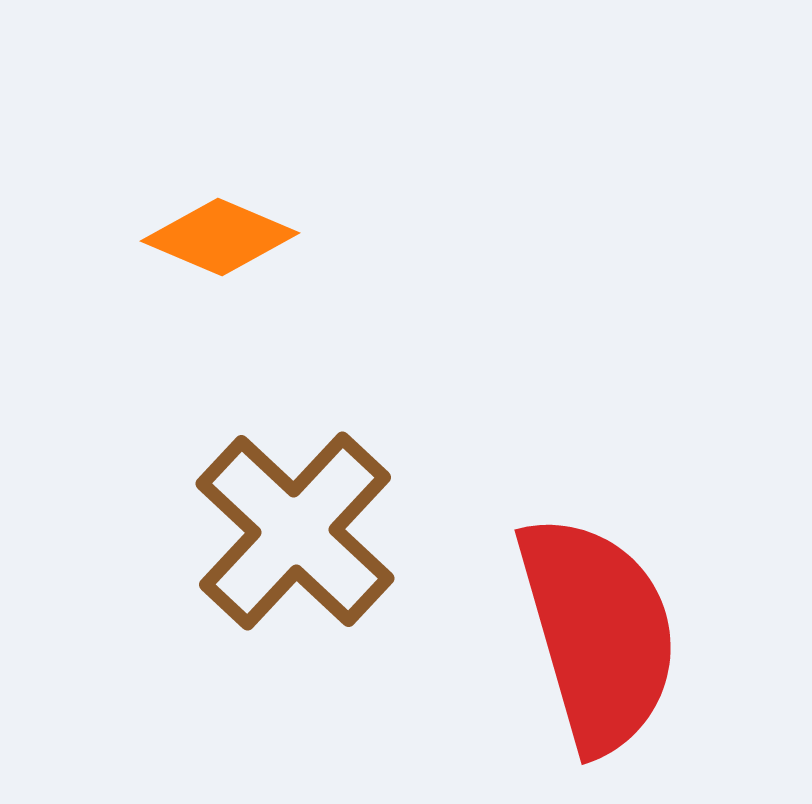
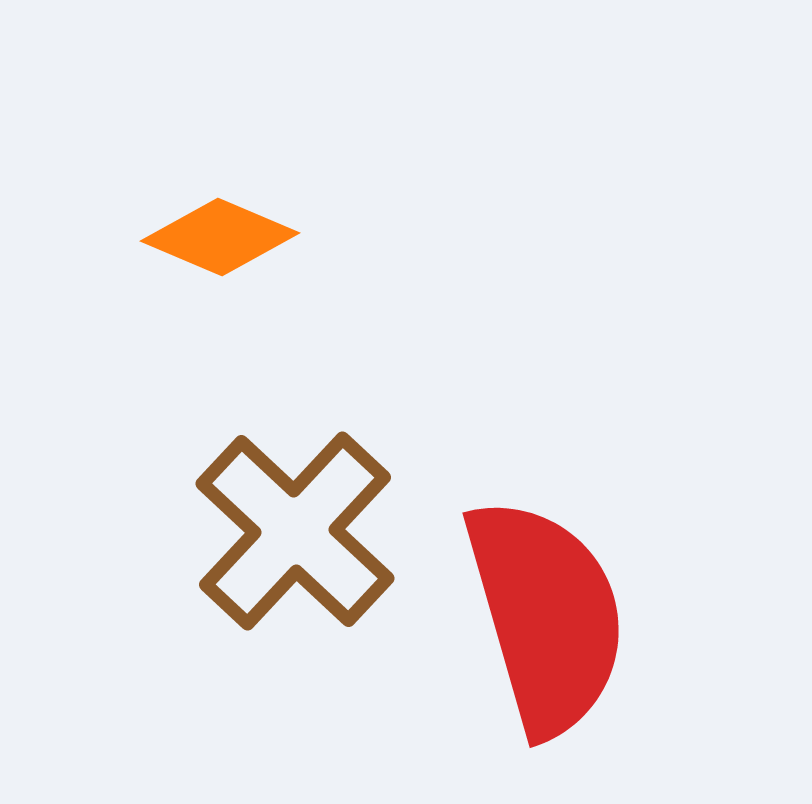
red semicircle: moved 52 px left, 17 px up
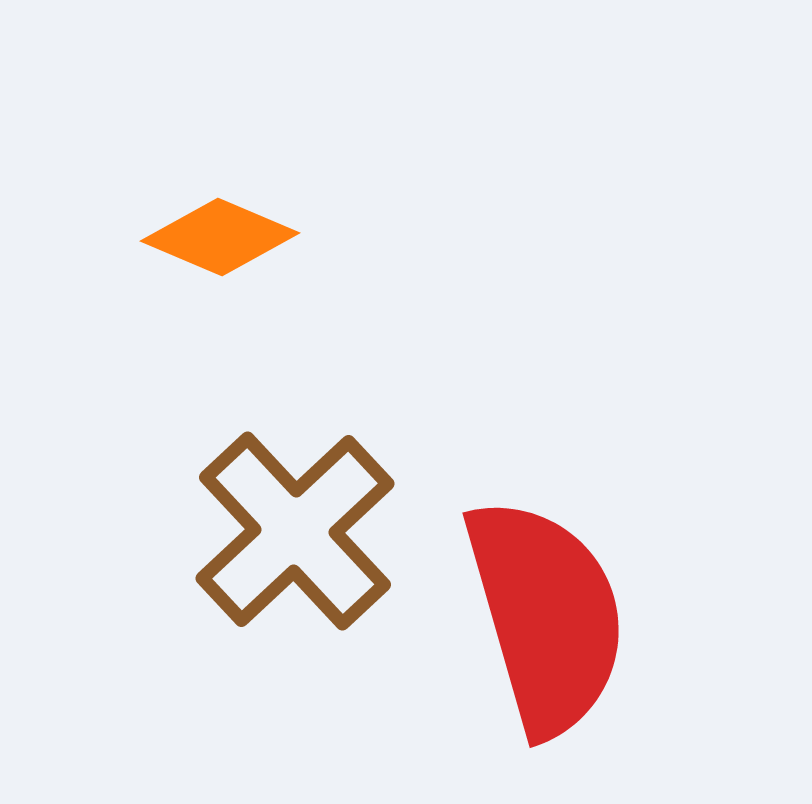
brown cross: rotated 4 degrees clockwise
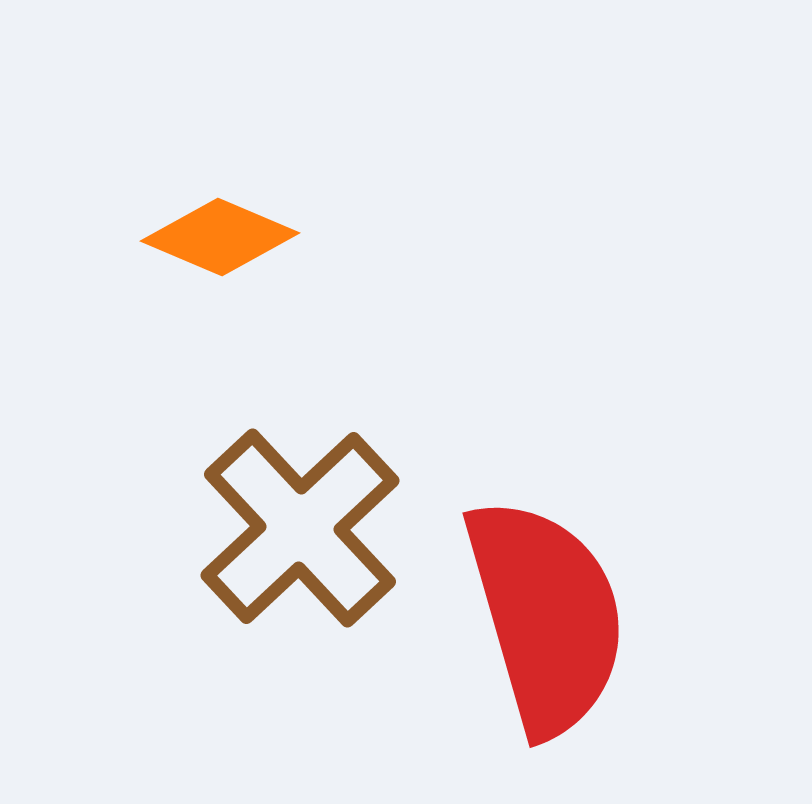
brown cross: moved 5 px right, 3 px up
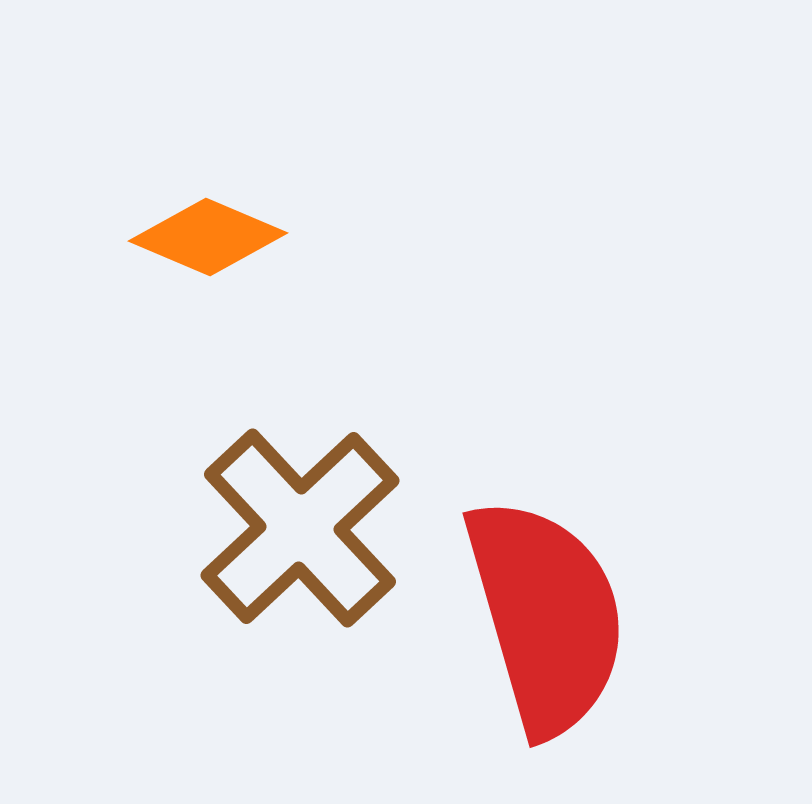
orange diamond: moved 12 px left
